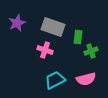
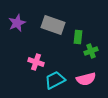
gray rectangle: moved 2 px up
pink cross: moved 9 px left, 12 px down
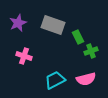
purple star: moved 1 px right
green rectangle: rotated 32 degrees counterclockwise
pink cross: moved 12 px left, 6 px up
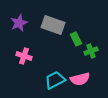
purple star: moved 1 px right
green rectangle: moved 2 px left, 2 px down
pink semicircle: moved 6 px left
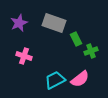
gray rectangle: moved 1 px right, 2 px up
pink semicircle: rotated 24 degrees counterclockwise
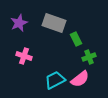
green cross: moved 2 px left, 6 px down
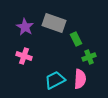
purple star: moved 6 px right, 4 px down; rotated 18 degrees counterclockwise
pink semicircle: rotated 48 degrees counterclockwise
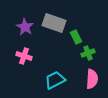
green rectangle: moved 2 px up
green cross: moved 1 px left, 4 px up
pink semicircle: moved 12 px right
